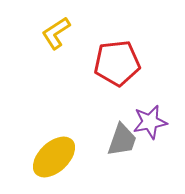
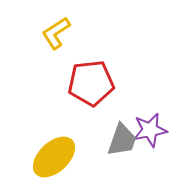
red pentagon: moved 26 px left, 20 px down
purple star: moved 8 px down
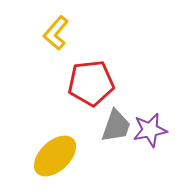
yellow L-shape: rotated 16 degrees counterclockwise
gray trapezoid: moved 6 px left, 14 px up
yellow ellipse: moved 1 px right, 1 px up
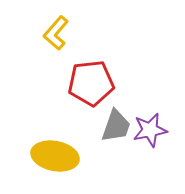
yellow ellipse: rotated 54 degrees clockwise
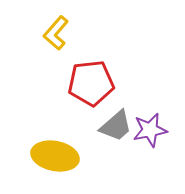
gray trapezoid: rotated 30 degrees clockwise
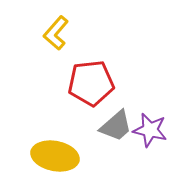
purple star: rotated 24 degrees clockwise
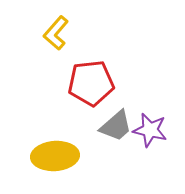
yellow ellipse: rotated 15 degrees counterclockwise
